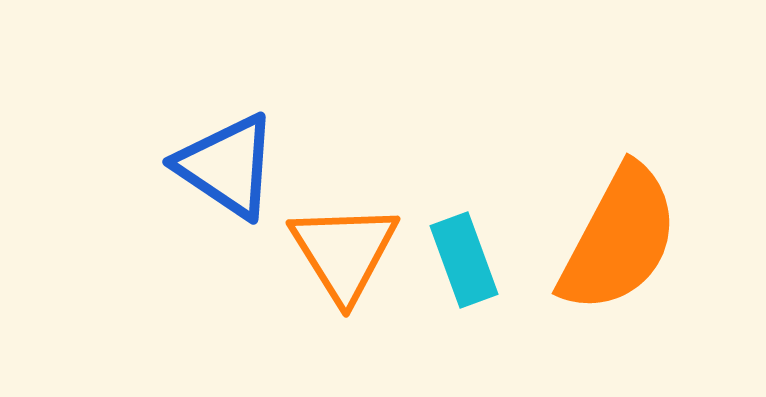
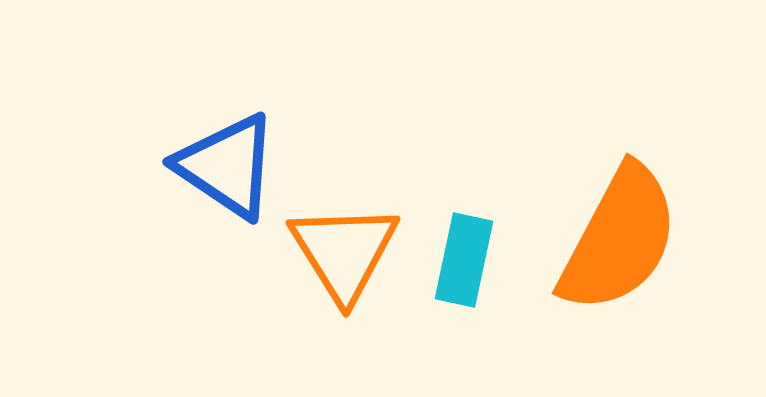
cyan rectangle: rotated 32 degrees clockwise
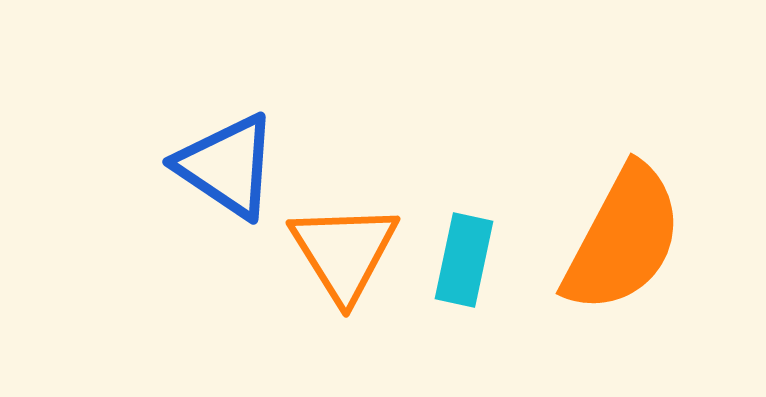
orange semicircle: moved 4 px right
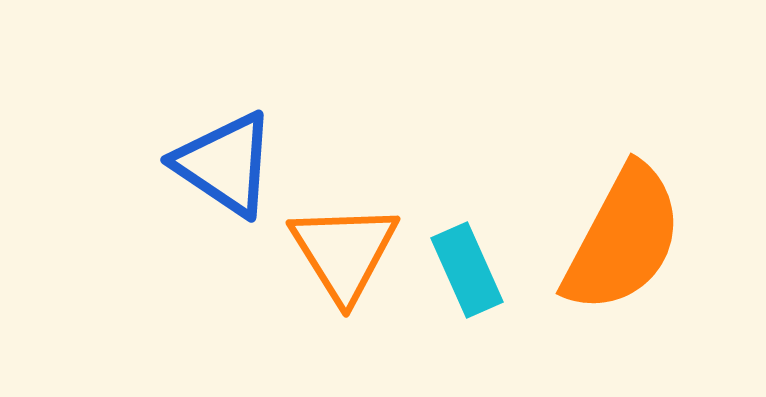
blue triangle: moved 2 px left, 2 px up
cyan rectangle: moved 3 px right, 10 px down; rotated 36 degrees counterclockwise
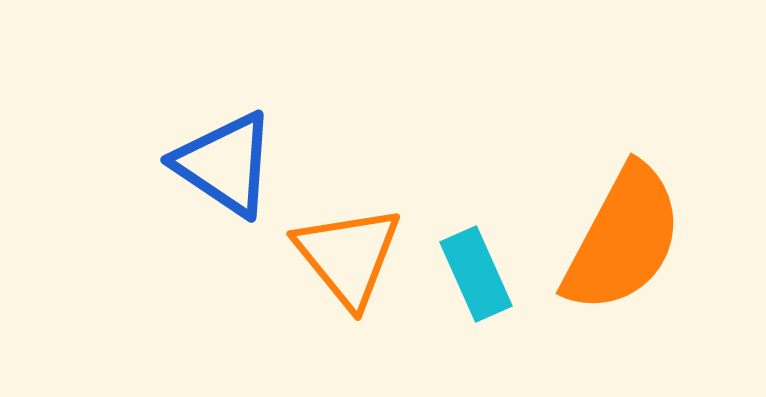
orange triangle: moved 4 px right, 4 px down; rotated 7 degrees counterclockwise
cyan rectangle: moved 9 px right, 4 px down
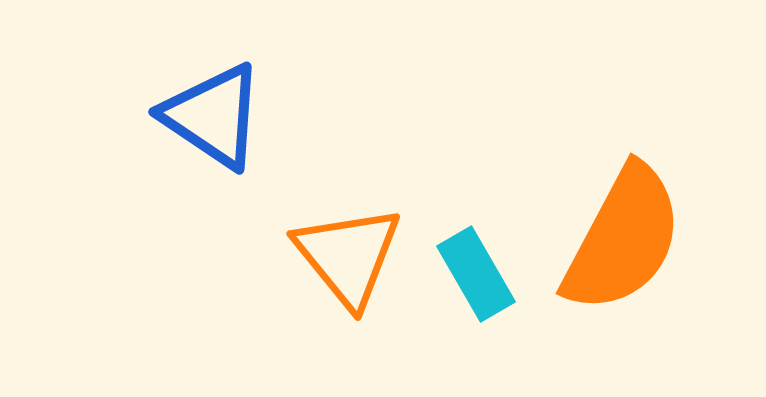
blue triangle: moved 12 px left, 48 px up
cyan rectangle: rotated 6 degrees counterclockwise
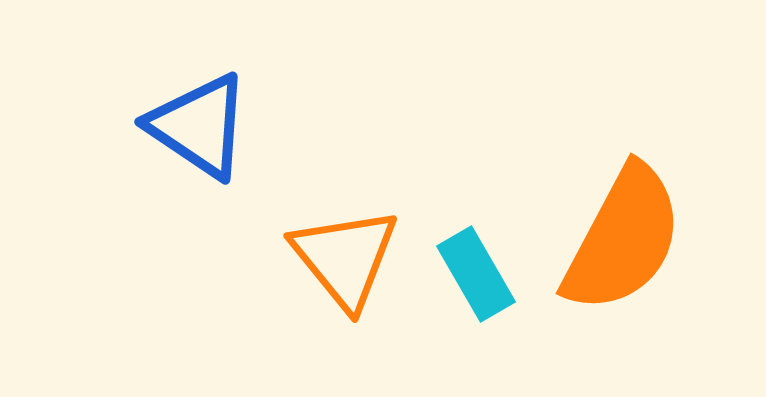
blue triangle: moved 14 px left, 10 px down
orange triangle: moved 3 px left, 2 px down
